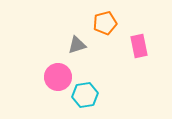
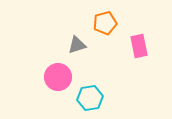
cyan hexagon: moved 5 px right, 3 px down
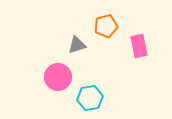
orange pentagon: moved 1 px right, 3 px down
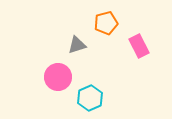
orange pentagon: moved 3 px up
pink rectangle: rotated 15 degrees counterclockwise
cyan hexagon: rotated 15 degrees counterclockwise
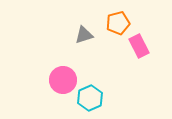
orange pentagon: moved 12 px right
gray triangle: moved 7 px right, 10 px up
pink circle: moved 5 px right, 3 px down
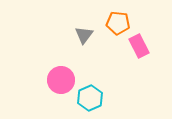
orange pentagon: rotated 20 degrees clockwise
gray triangle: rotated 36 degrees counterclockwise
pink circle: moved 2 px left
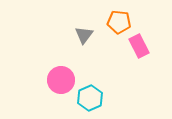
orange pentagon: moved 1 px right, 1 px up
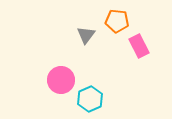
orange pentagon: moved 2 px left, 1 px up
gray triangle: moved 2 px right
cyan hexagon: moved 1 px down
